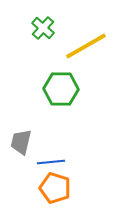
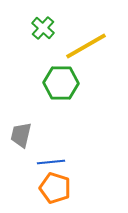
green hexagon: moved 6 px up
gray trapezoid: moved 7 px up
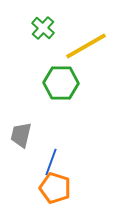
blue line: rotated 64 degrees counterclockwise
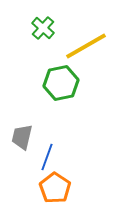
green hexagon: rotated 12 degrees counterclockwise
gray trapezoid: moved 1 px right, 2 px down
blue line: moved 4 px left, 5 px up
orange pentagon: rotated 16 degrees clockwise
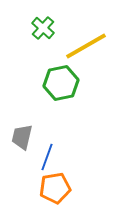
orange pentagon: rotated 28 degrees clockwise
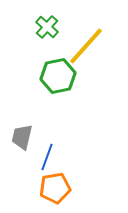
green cross: moved 4 px right, 1 px up
yellow line: rotated 18 degrees counterclockwise
green hexagon: moved 3 px left, 7 px up
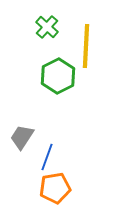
yellow line: rotated 39 degrees counterclockwise
green hexagon: rotated 16 degrees counterclockwise
gray trapezoid: rotated 20 degrees clockwise
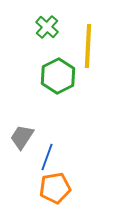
yellow line: moved 2 px right
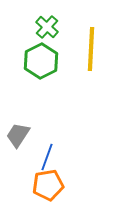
yellow line: moved 3 px right, 3 px down
green hexagon: moved 17 px left, 15 px up
gray trapezoid: moved 4 px left, 2 px up
orange pentagon: moved 7 px left, 3 px up
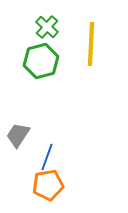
yellow line: moved 5 px up
green hexagon: rotated 12 degrees clockwise
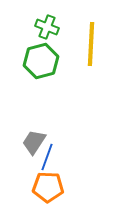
green cross: rotated 20 degrees counterclockwise
gray trapezoid: moved 16 px right, 7 px down
orange pentagon: moved 2 px down; rotated 12 degrees clockwise
